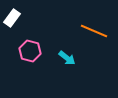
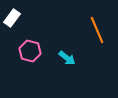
orange line: moved 3 px right, 1 px up; rotated 44 degrees clockwise
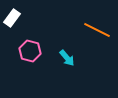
orange line: rotated 40 degrees counterclockwise
cyan arrow: rotated 12 degrees clockwise
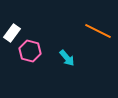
white rectangle: moved 15 px down
orange line: moved 1 px right, 1 px down
